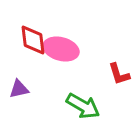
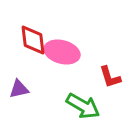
pink ellipse: moved 1 px right, 3 px down
red L-shape: moved 9 px left, 3 px down
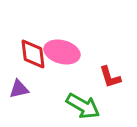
red diamond: moved 14 px down
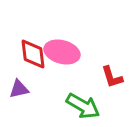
red L-shape: moved 2 px right
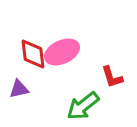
pink ellipse: rotated 40 degrees counterclockwise
green arrow: rotated 112 degrees clockwise
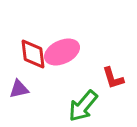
red L-shape: moved 1 px right, 1 px down
green arrow: rotated 12 degrees counterclockwise
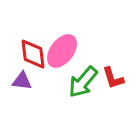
pink ellipse: moved 1 px up; rotated 28 degrees counterclockwise
purple triangle: moved 3 px right, 8 px up; rotated 20 degrees clockwise
green arrow: moved 24 px up
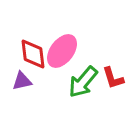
purple triangle: rotated 20 degrees counterclockwise
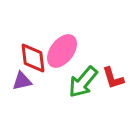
red diamond: moved 4 px down
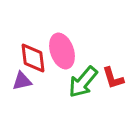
pink ellipse: rotated 56 degrees counterclockwise
